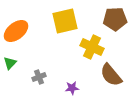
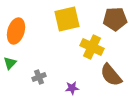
yellow square: moved 2 px right, 2 px up
orange ellipse: rotated 35 degrees counterclockwise
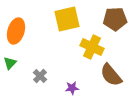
gray cross: moved 1 px right, 1 px up; rotated 24 degrees counterclockwise
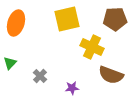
orange ellipse: moved 8 px up
brown semicircle: rotated 30 degrees counterclockwise
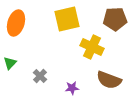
brown semicircle: moved 2 px left, 5 px down
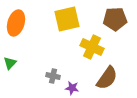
gray cross: moved 13 px right; rotated 32 degrees counterclockwise
brown semicircle: moved 2 px left, 2 px up; rotated 75 degrees counterclockwise
purple star: rotated 16 degrees clockwise
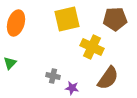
brown semicircle: moved 1 px right
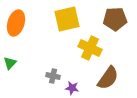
yellow cross: moved 2 px left, 1 px down
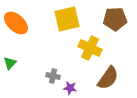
orange ellipse: rotated 65 degrees counterclockwise
purple star: moved 2 px left
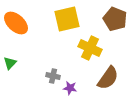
brown pentagon: rotated 25 degrees clockwise
